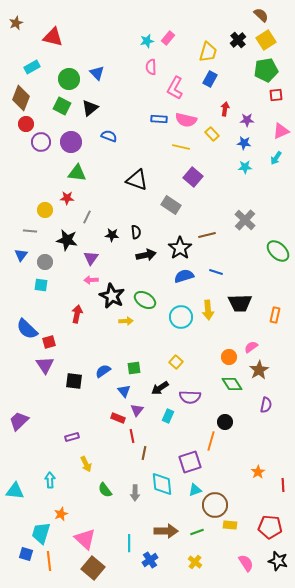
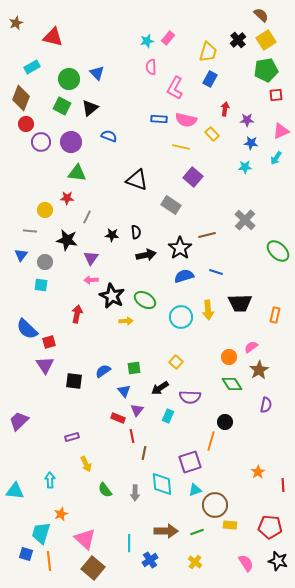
blue star at (244, 143): moved 7 px right
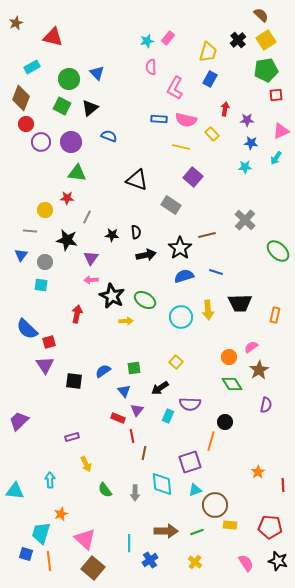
purple semicircle at (190, 397): moved 7 px down
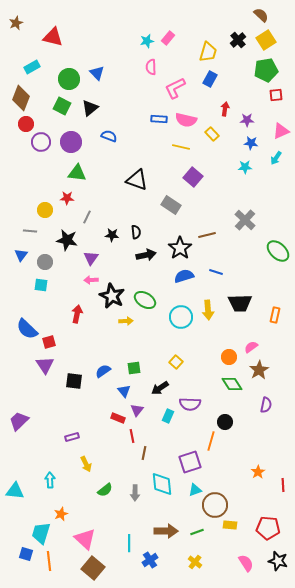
pink L-shape at (175, 88): rotated 35 degrees clockwise
green semicircle at (105, 490): rotated 91 degrees counterclockwise
red pentagon at (270, 527): moved 2 px left, 1 px down
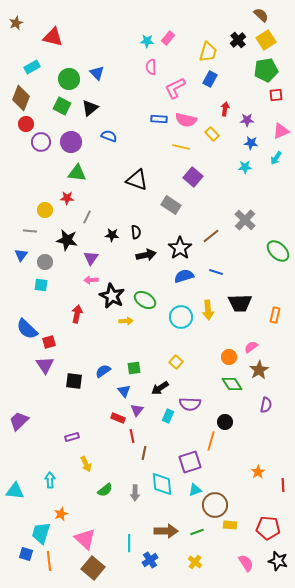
cyan star at (147, 41): rotated 16 degrees clockwise
brown line at (207, 235): moved 4 px right, 1 px down; rotated 24 degrees counterclockwise
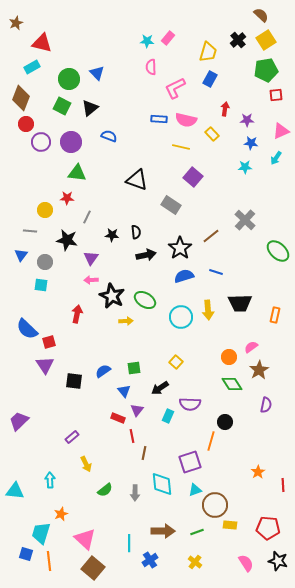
red triangle at (53, 37): moved 11 px left, 6 px down
purple rectangle at (72, 437): rotated 24 degrees counterclockwise
brown arrow at (166, 531): moved 3 px left
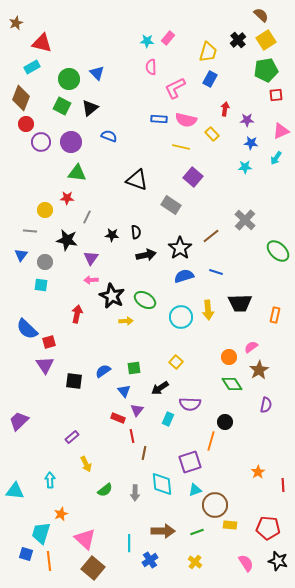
cyan rectangle at (168, 416): moved 3 px down
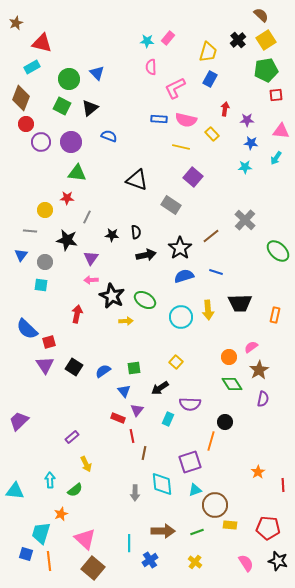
pink triangle at (281, 131): rotated 30 degrees clockwise
black square at (74, 381): moved 14 px up; rotated 24 degrees clockwise
purple semicircle at (266, 405): moved 3 px left, 6 px up
green semicircle at (105, 490): moved 30 px left
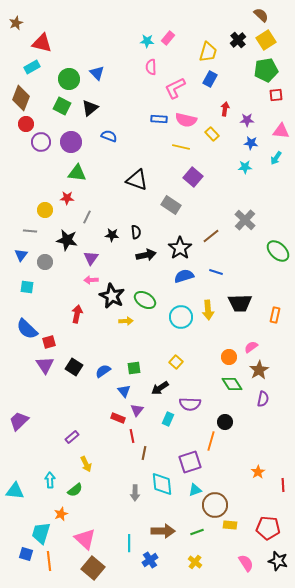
cyan square at (41, 285): moved 14 px left, 2 px down
